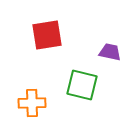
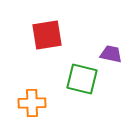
purple trapezoid: moved 1 px right, 2 px down
green square: moved 6 px up
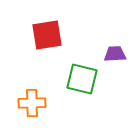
purple trapezoid: moved 4 px right; rotated 15 degrees counterclockwise
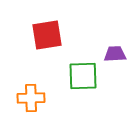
green square: moved 1 px right, 3 px up; rotated 16 degrees counterclockwise
orange cross: moved 1 px left, 5 px up
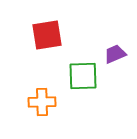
purple trapezoid: rotated 20 degrees counterclockwise
orange cross: moved 11 px right, 4 px down
